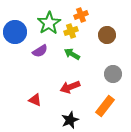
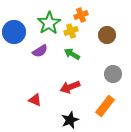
blue circle: moved 1 px left
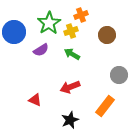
purple semicircle: moved 1 px right, 1 px up
gray circle: moved 6 px right, 1 px down
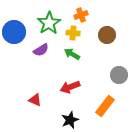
yellow cross: moved 2 px right, 2 px down; rotated 24 degrees clockwise
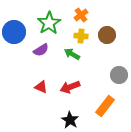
orange cross: rotated 16 degrees counterclockwise
yellow cross: moved 8 px right, 3 px down
red triangle: moved 6 px right, 13 px up
black star: rotated 18 degrees counterclockwise
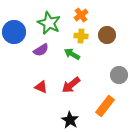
green star: rotated 15 degrees counterclockwise
red arrow: moved 1 px right, 2 px up; rotated 18 degrees counterclockwise
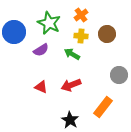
brown circle: moved 1 px up
red arrow: rotated 18 degrees clockwise
orange rectangle: moved 2 px left, 1 px down
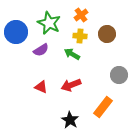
blue circle: moved 2 px right
yellow cross: moved 1 px left
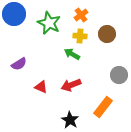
blue circle: moved 2 px left, 18 px up
purple semicircle: moved 22 px left, 14 px down
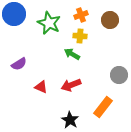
orange cross: rotated 16 degrees clockwise
brown circle: moved 3 px right, 14 px up
